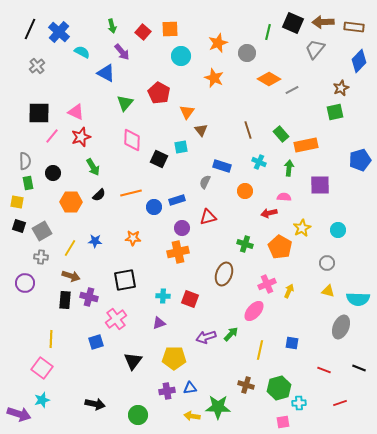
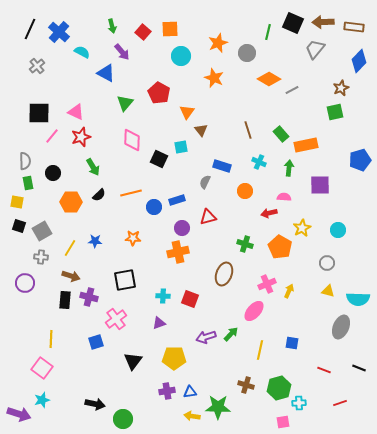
blue triangle at (190, 388): moved 4 px down
green circle at (138, 415): moved 15 px left, 4 px down
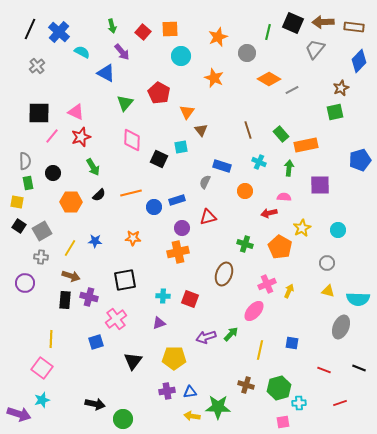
orange star at (218, 43): moved 6 px up
black square at (19, 226): rotated 16 degrees clockwise
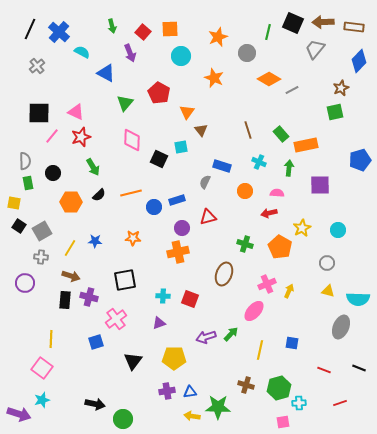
purple arrow at (122, 52): moved 8 px right, 1 px down; rotated 18 degrees clockwise
pink semicircle at (284, 197): moved 7 px left, 4 px up
yellow square at (17, 202): moved 3 px left, 1 px down
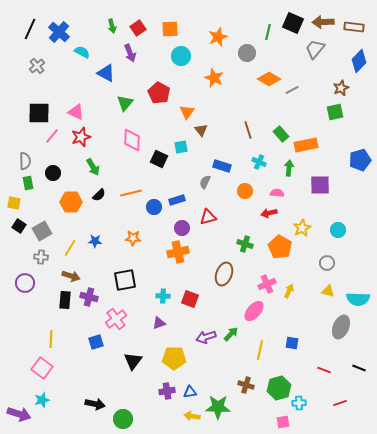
red square at (143, 32): moved 5 px left, 4 px up; rotated 14 degrees clockwise
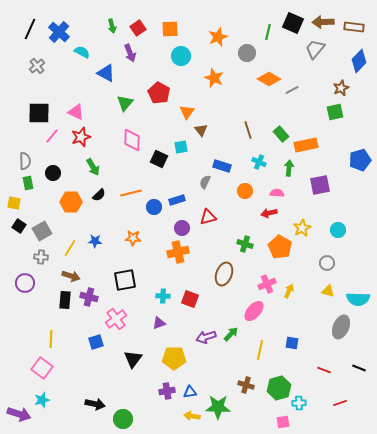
purple square at (320, 185): rotated 10 degrees counterclockwise
black triangle at (133, 361): moved 2 px up
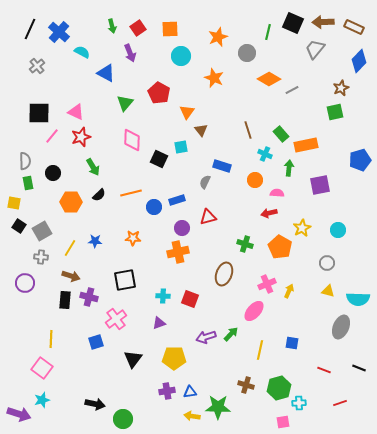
brown rectangle at (354, 27): rotated 18 degrees clockwise
cyan cross at (259, 162): moved 6 px right, 8 px up
orange circle at (245, 191): moved 10 px right, 11 px up
